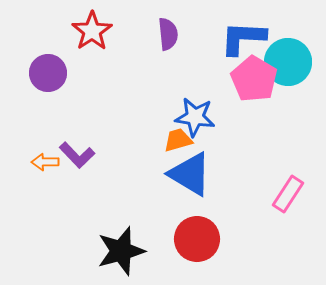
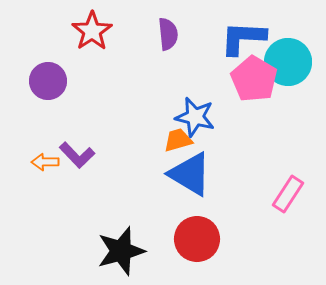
purple circle: moved 8 px down
blue star: rotated 6 degrees clockwise
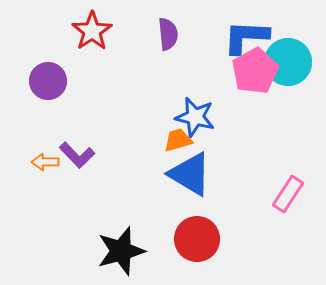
blue L-shape: moved 3 px right, 1 px up
pink pentagon: moved 1 px right, 8 px up; rotated 12 degrees clockwise
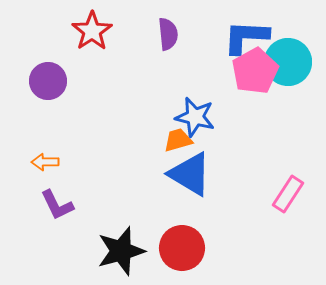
purple L-shape: moved 20 px left, 50 px down; rotated 18 degrees clockwise
red circle: moved 15 px left, 9 px down
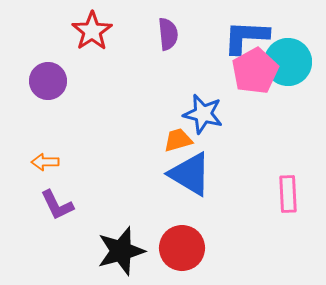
blue star: moved 8 px right, 3 px up
pink rectangle: rotated 36 degrees counterclockwise
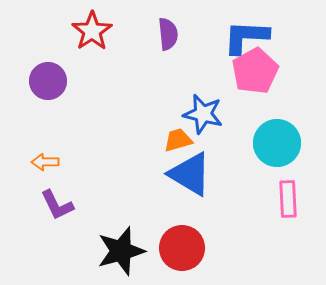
cyan circle: moved 11 px left, 81 px down
pink rectangle: moved 5 px down
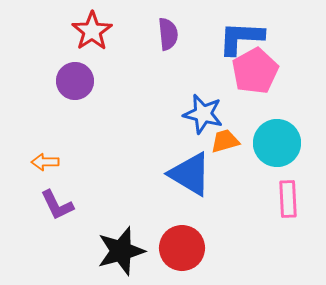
blue L-shape: moved 5 px left, 1 px down
purple circle: moved 27 px right
orange trapezoid: moved 47 px right, 1 px down
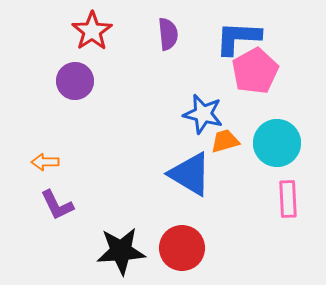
blue L-shape: moved 3 px left
black star: rotated 12 degrees clockwise
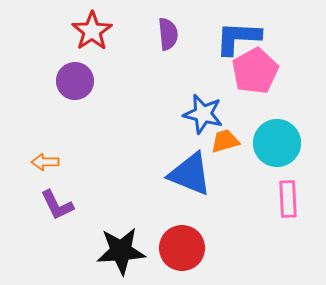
blue triangle: rotated 9 degrees counterclockwise
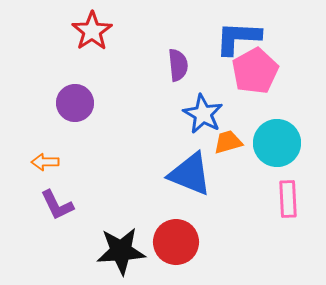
purple semicircle: moved 10 px right, 31 px down
purple circle: moved 22 px down
blue star: rotated 15 degrees clockwise
orange trapezoid: moved 3 px right, 1 px down
red circle: moved 6 px left, 6 px up
